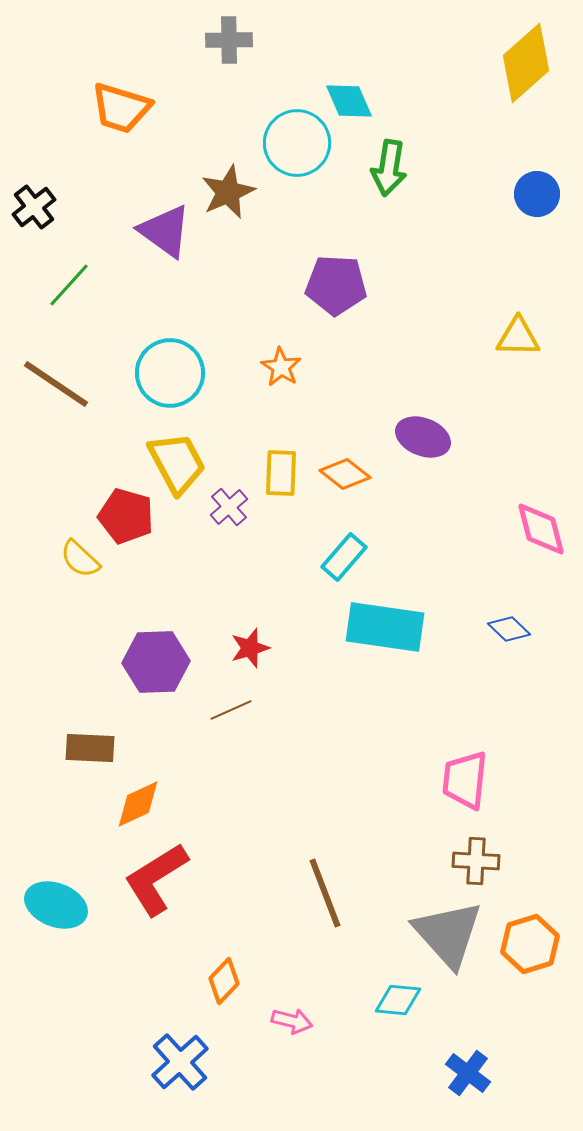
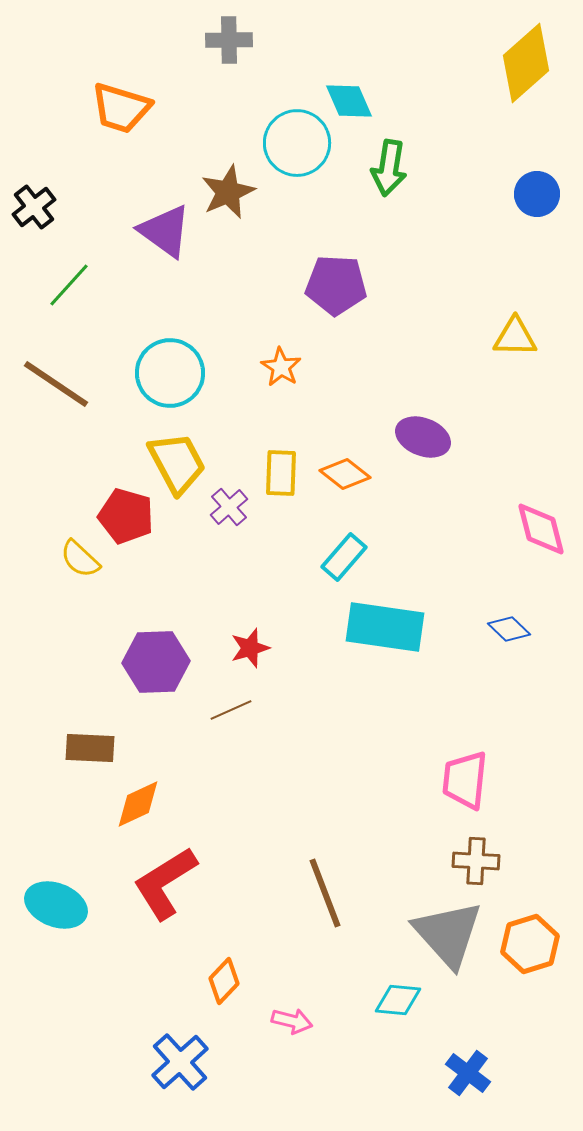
yellow triangle at (518, 337): moved 3 px left
red L-shape at (156, 879): moved 9 px right, 4 px down
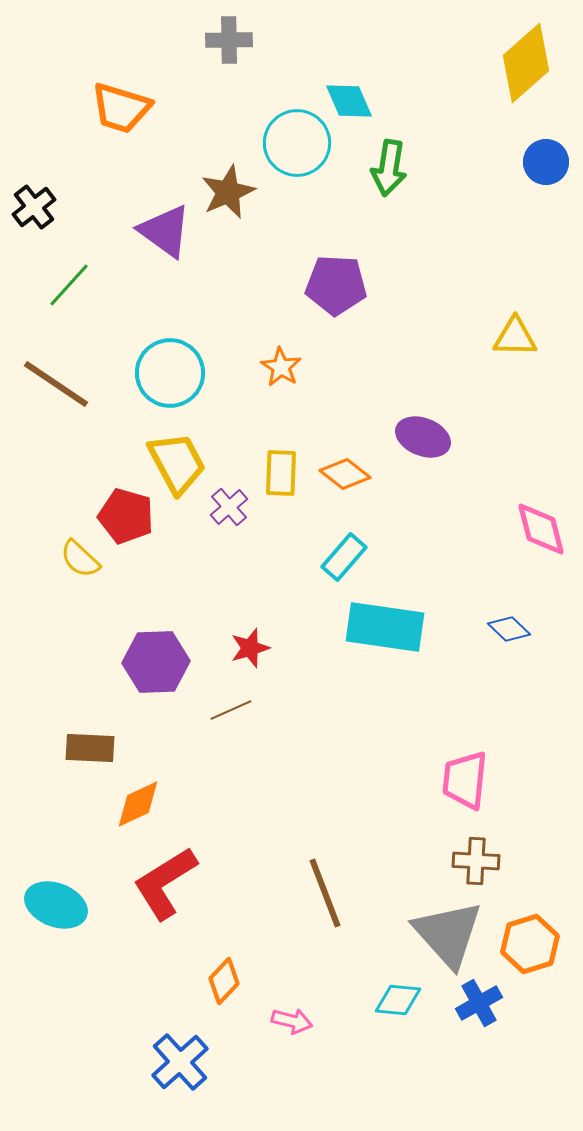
blue circle at (537, 194): moved 9 px right, 32 px up
blue cross at (468, 1073): moved 11 px right, 70 px up; rotated 24 degrees clockwise
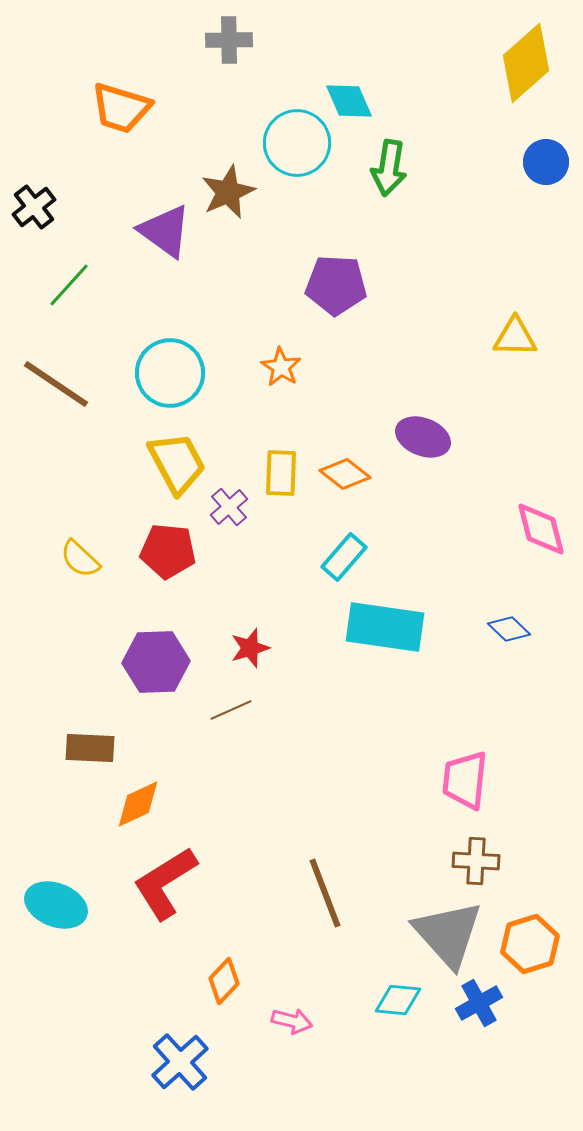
red pentagon at (126, 516): moved 42 px right, 35 px down; rotated 10 degrees counterclockwise
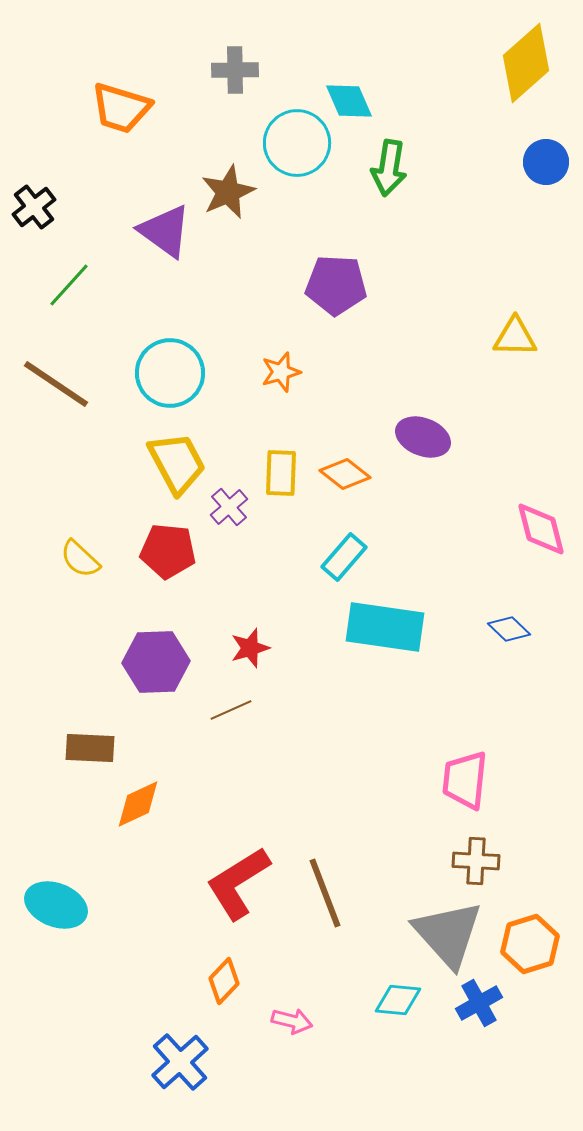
gray cross at (229, 40): moved 6 px right, 30 px down
orange star at (281, 367): moved 5 px down; rotated 24 degrees clockwise
red L-shape at (165, 883): moved 73 px right
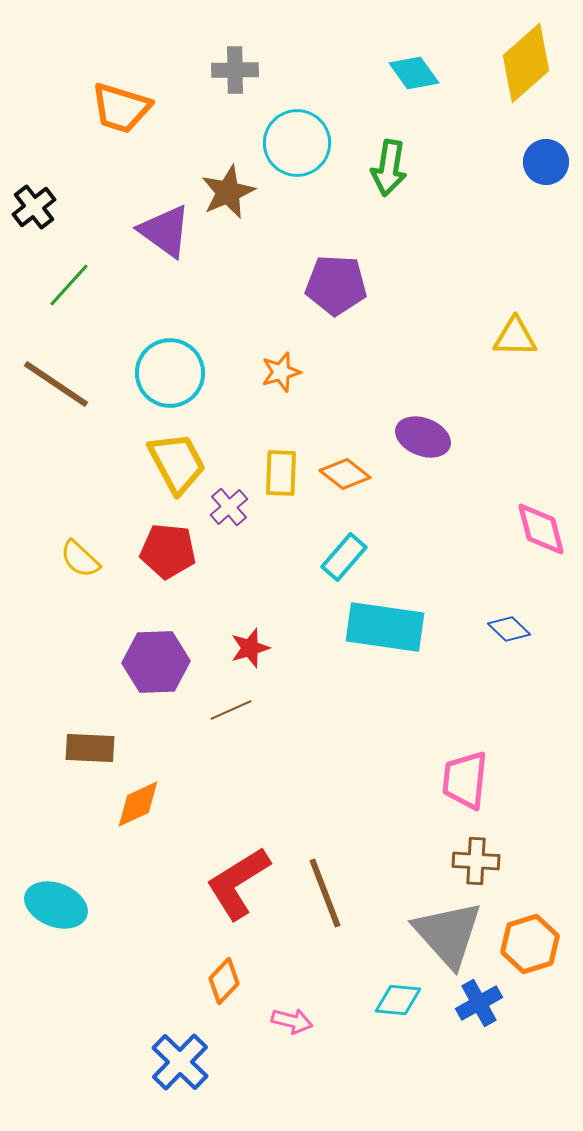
cyan diamond at (349, 101): moved 65 px right, 28 px up; rotated 12 degrees counterclockwise
blue cross at (180, 1062): rotated 4 degrees counterclockwise
